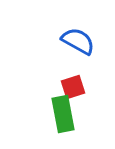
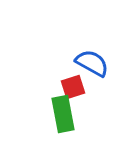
blue semicircle: moved 14 px right, 22 px down
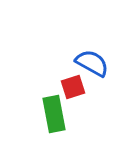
green rectangle: moved 9 px left
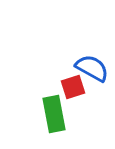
blue semicircle: moved 5 px down
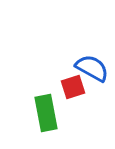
green rectangle: moved 8 px left, 1 px up
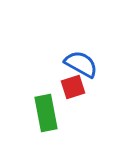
blue semicircle: moved 11 px left, 4 px up
